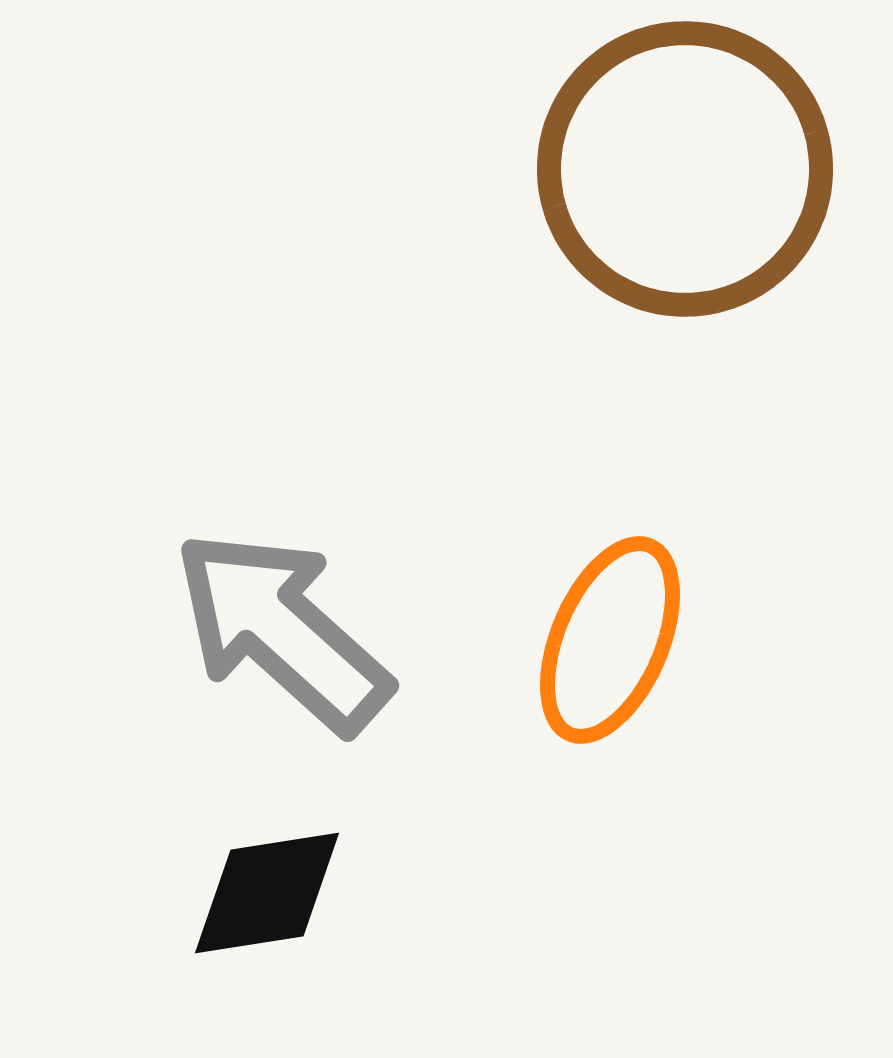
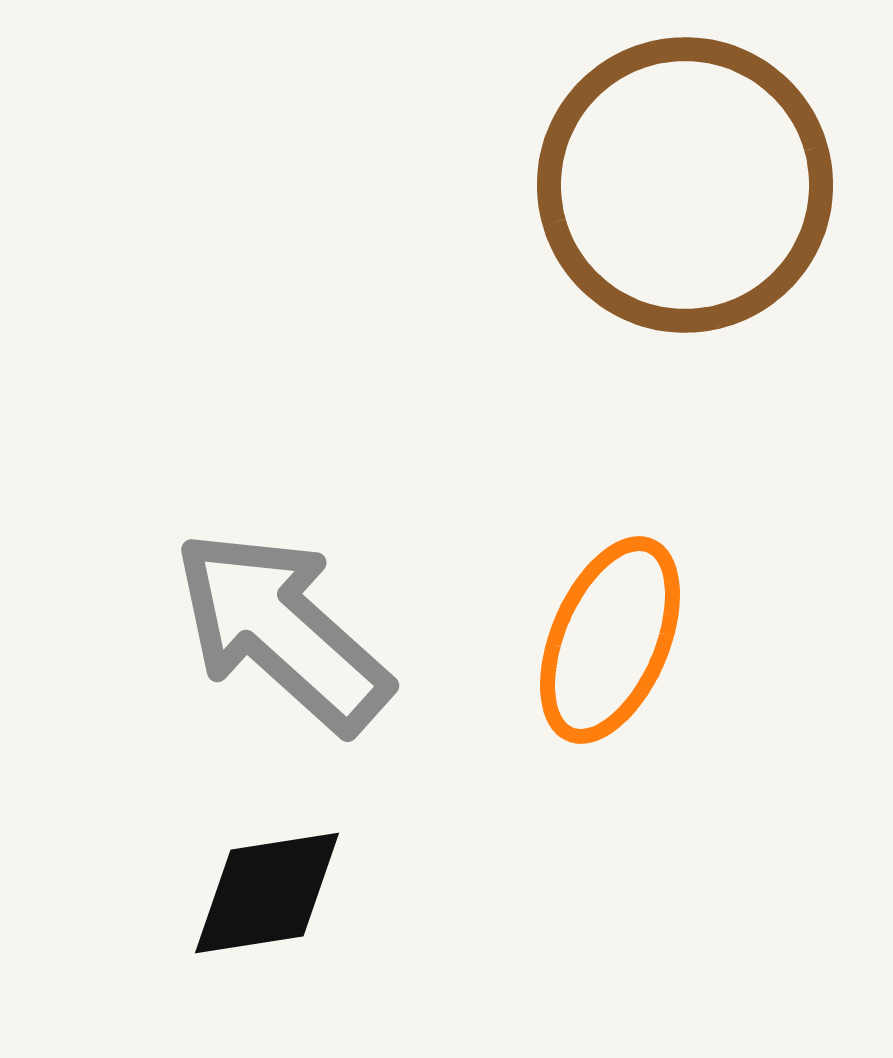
brown circle: moved 16 px down
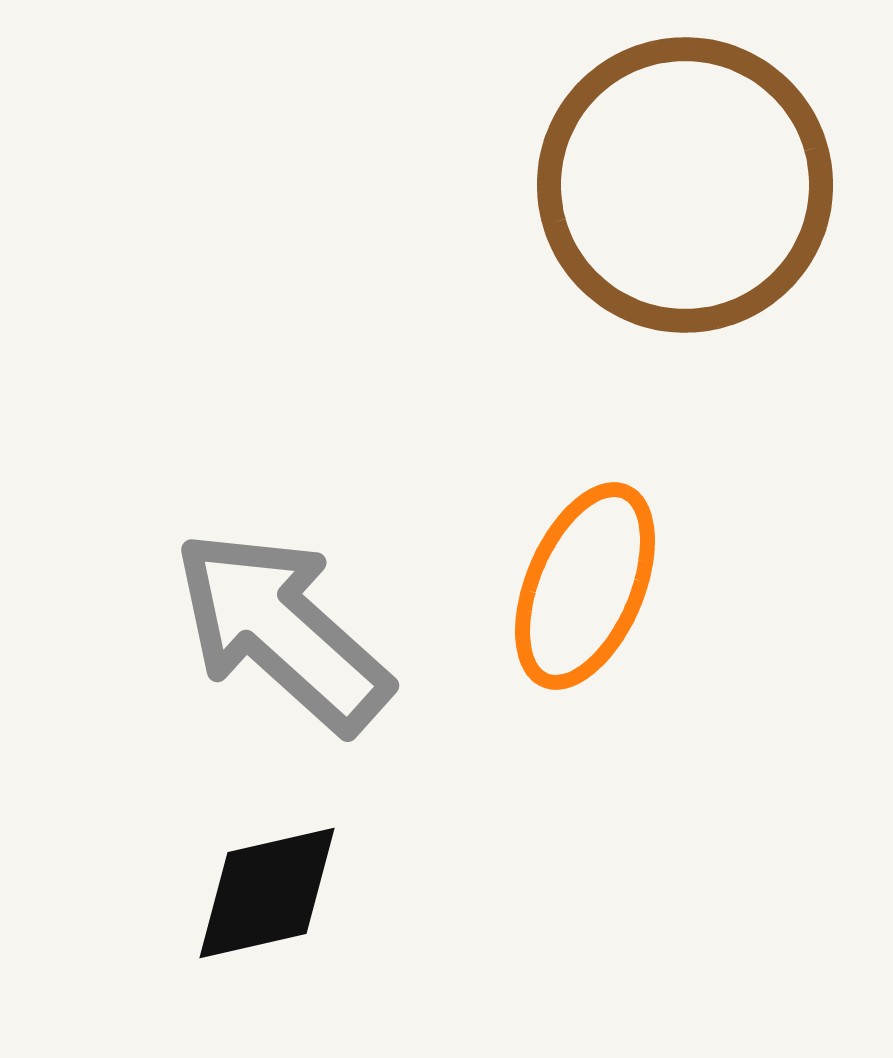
orange ellipse: moved 25 px left, 54 px up
black diamond: rotated 4 degrees counterclockwise
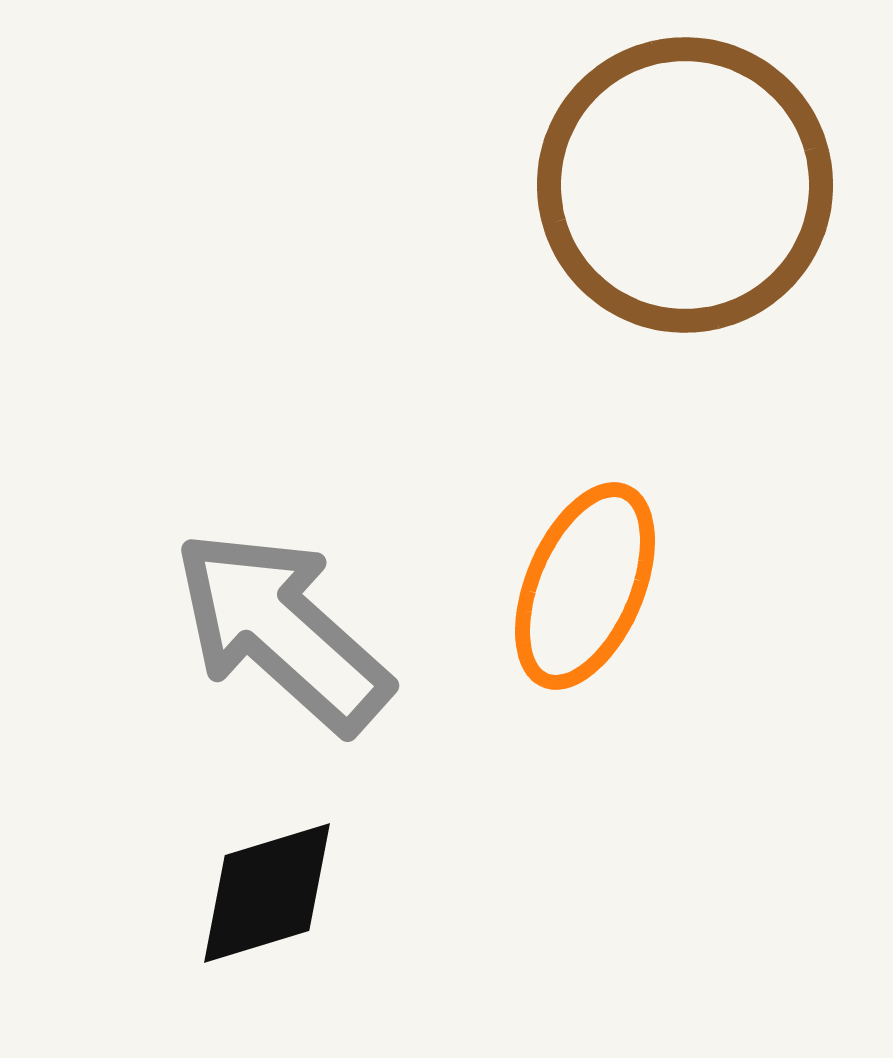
black diamond: rotated 4 degrees counterclockwise
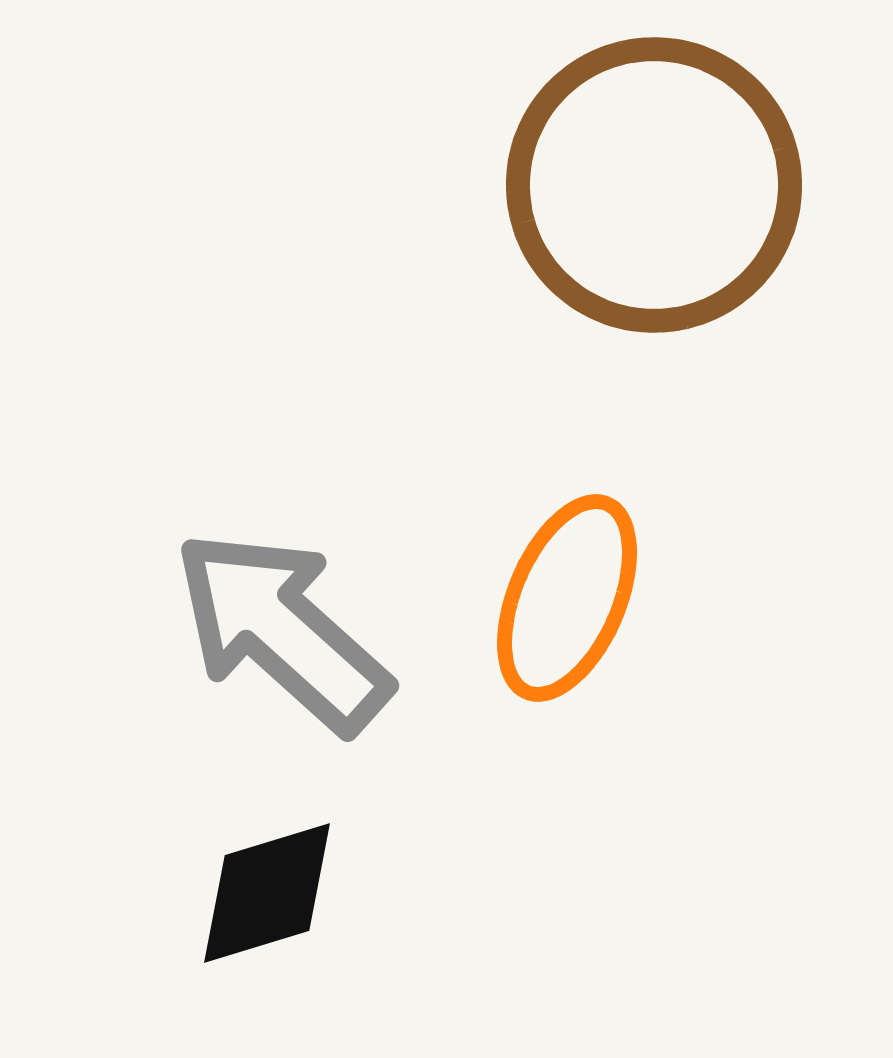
brown circle: moved 31 px left
orange ellipse: moved 18 px left, 12 px down
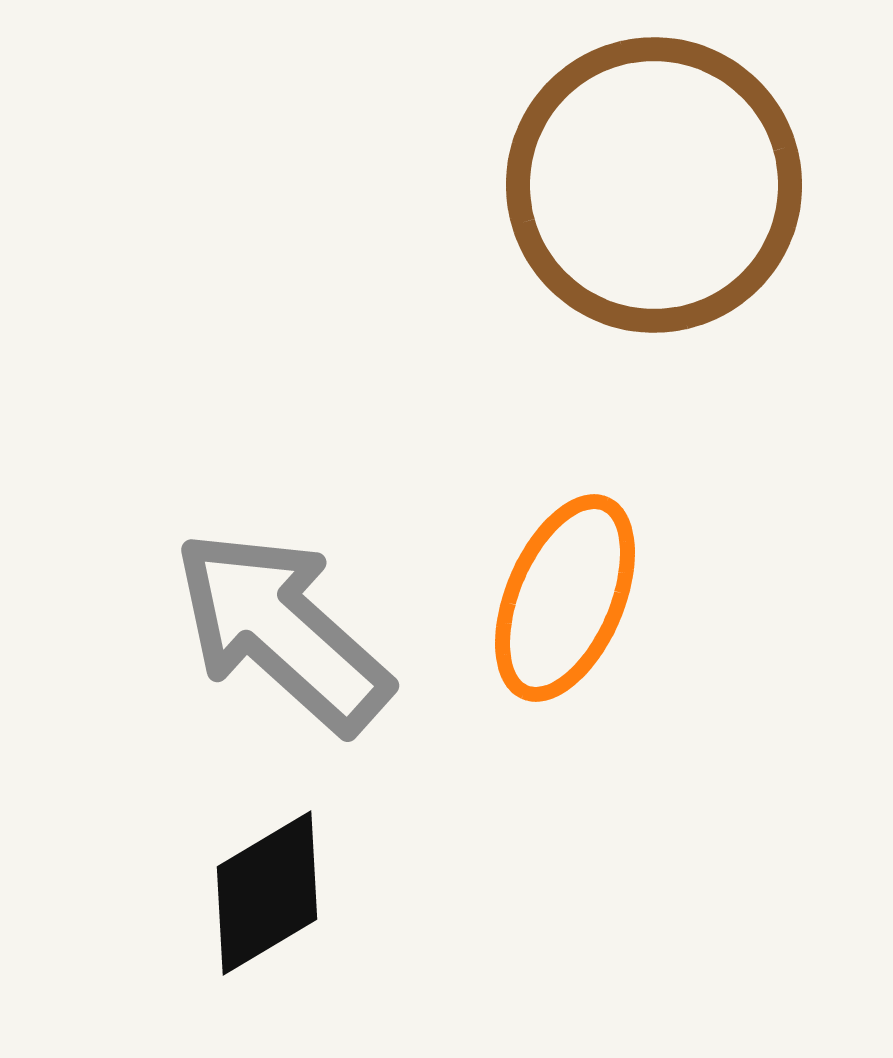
orange ellipse: moved 2 px left
black diamond: rotated 14 degrees counterclockwise
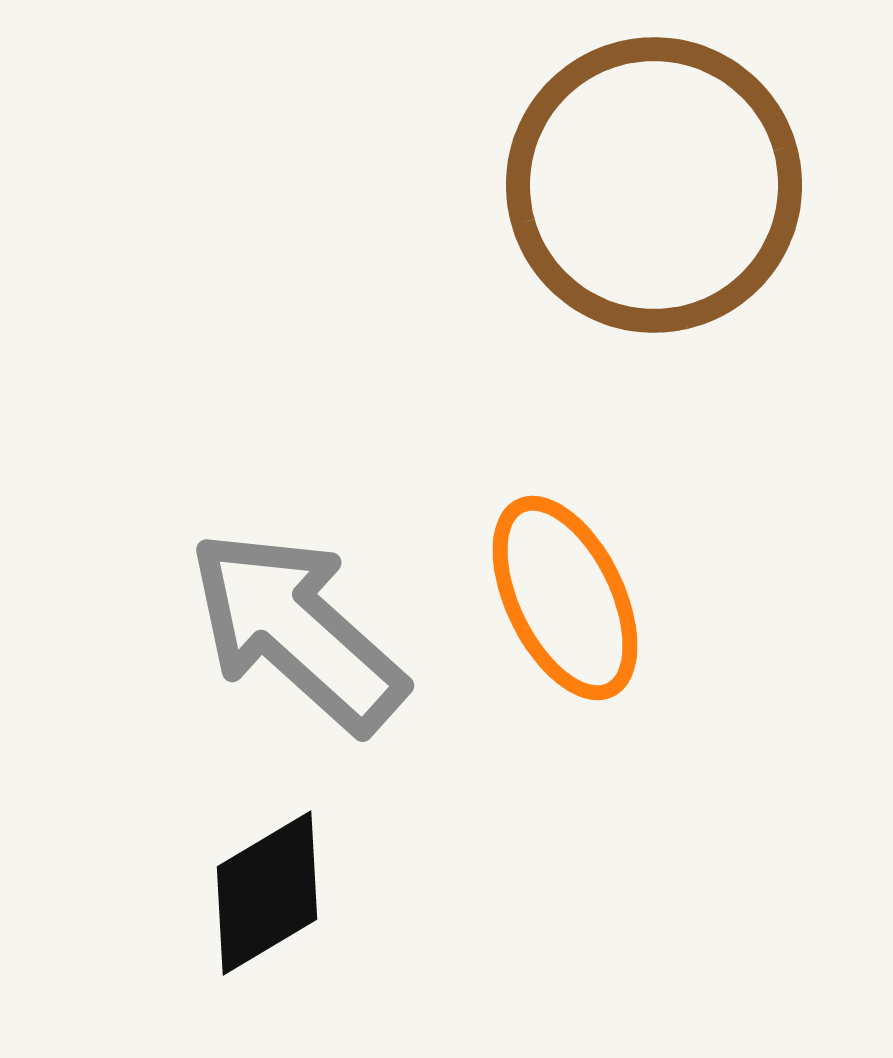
orange ellipse: rotated 49 degrees counterclockwise
gray arrow: moved 15 px right
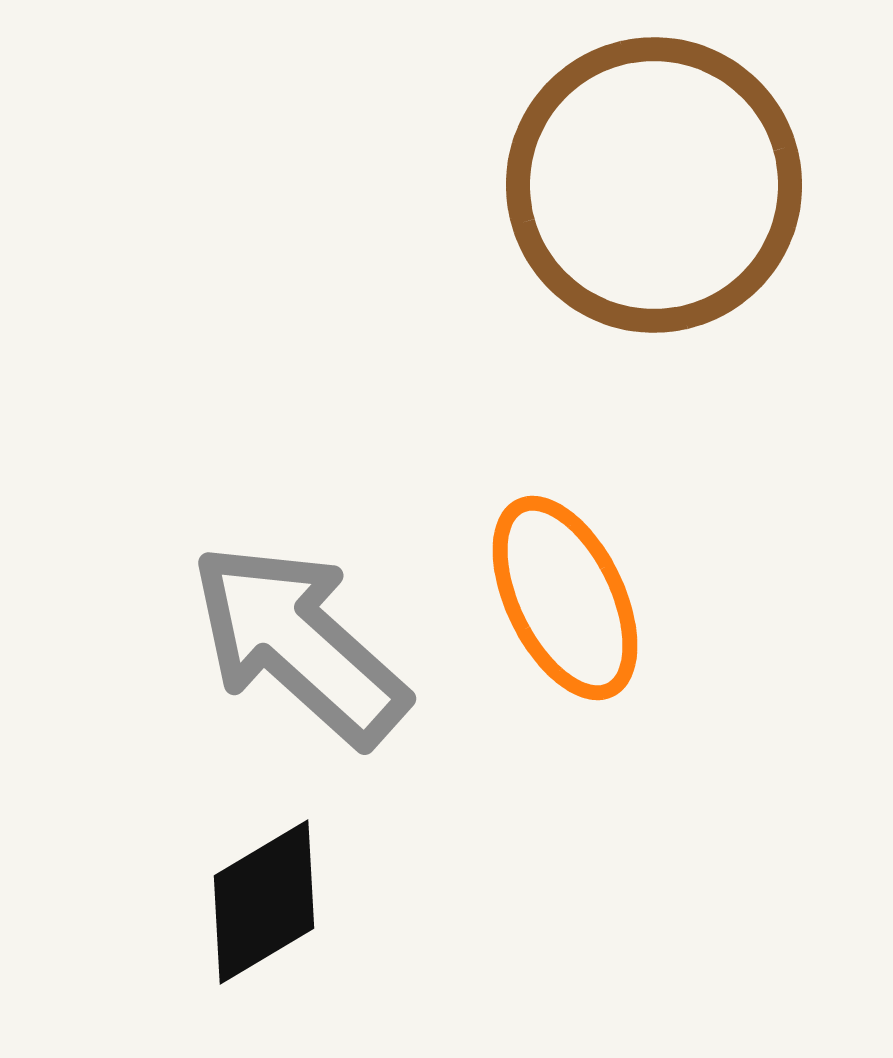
gray arrow: moved 2 px right, 13 px down
black diamond: moved 3 px left, 9 px down
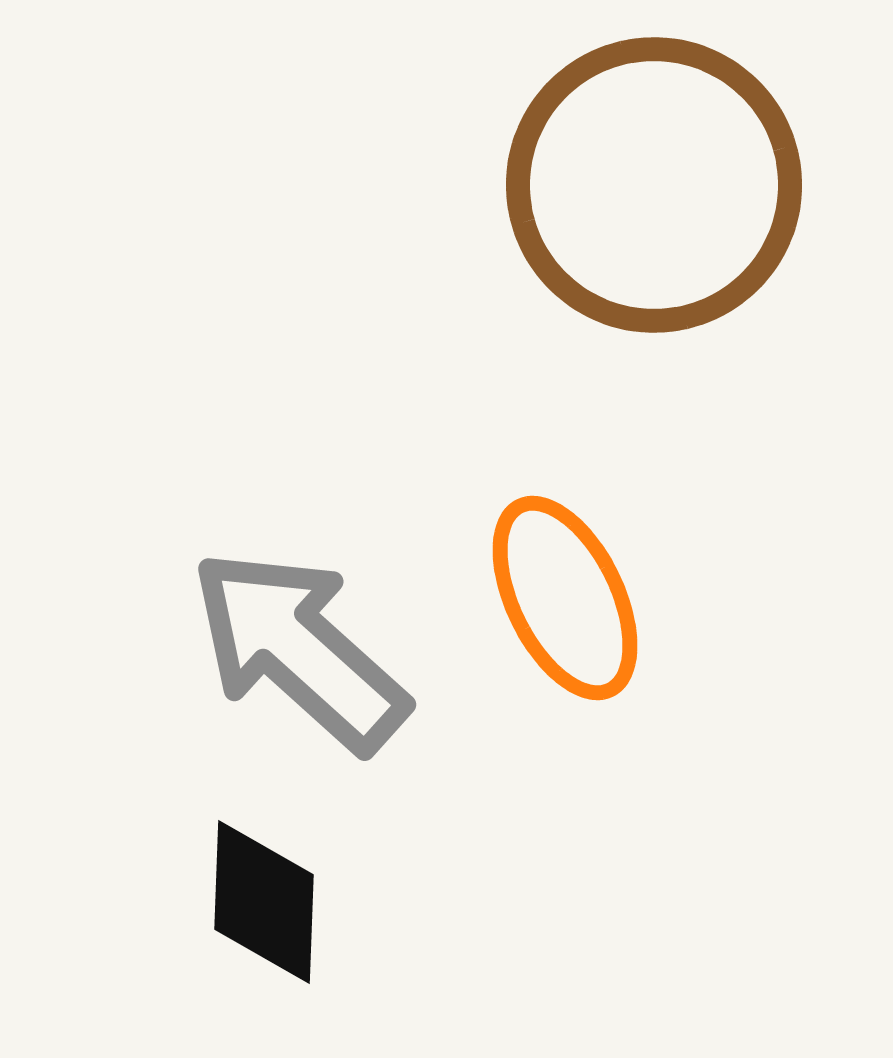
gray arrow: moved 6 px down
black diamond: rotated 57 degrees counterclockwise
